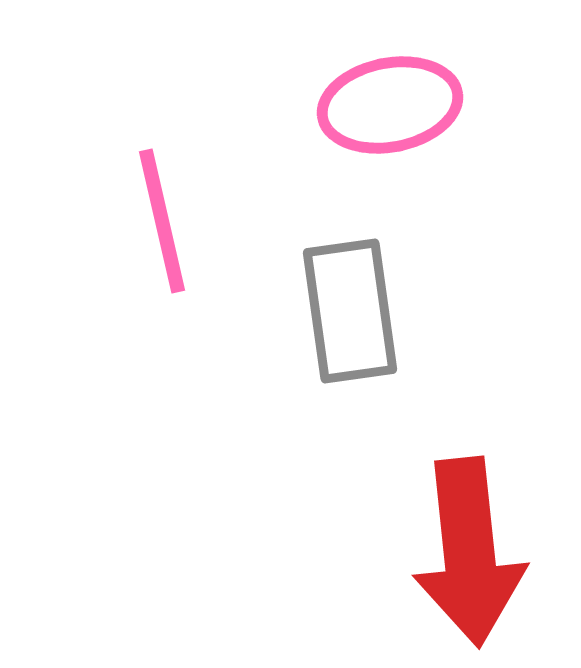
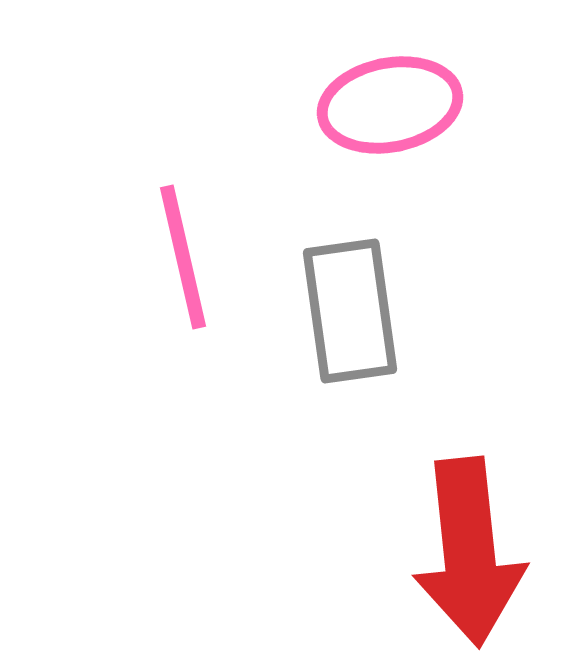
pink line: moved 21 px right, 36 px down
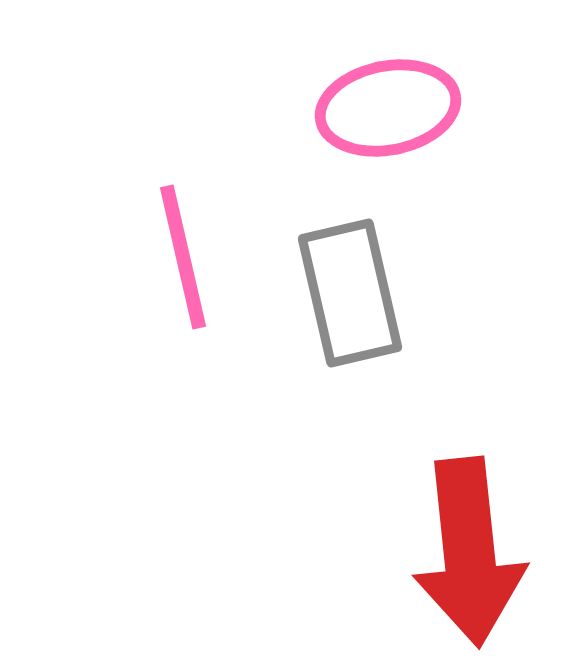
pink ellipse: moved 2 px left, 3 px down
gray rectangle: moved 18 px up; rotated 5 degrees counterclockwise
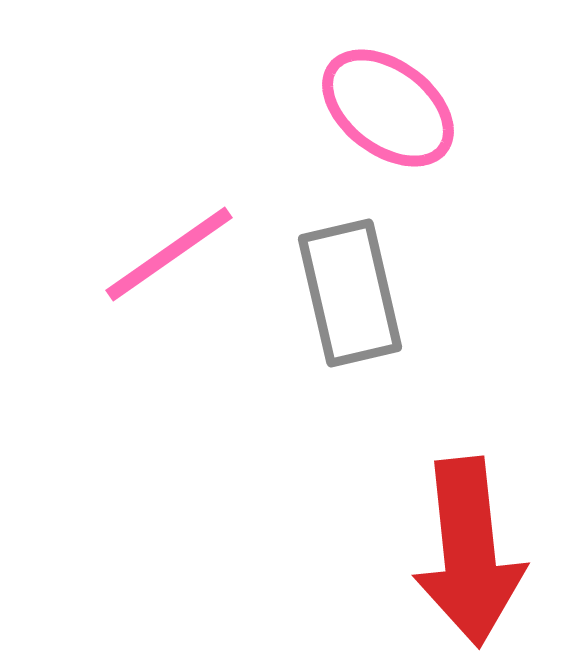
pink ellipse: rotated 48 degrees clockwise
pink line: moved 14 px left, 3 px up; rotated 68 degrees clockwise
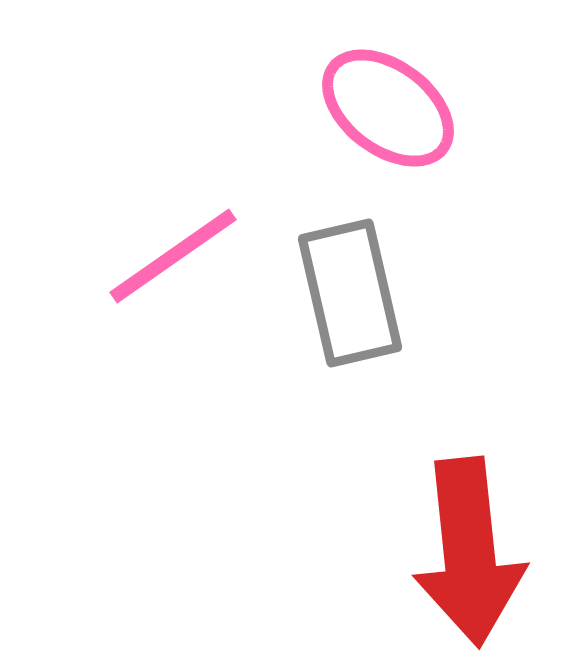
pink line: moved 4 px right, 2 px down
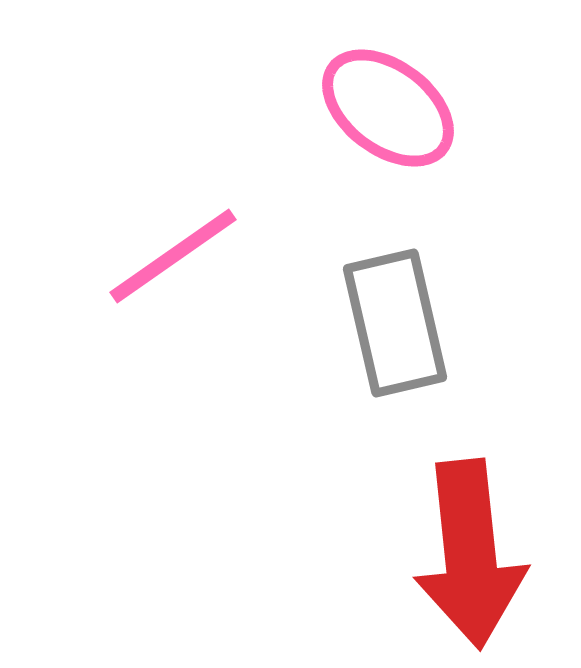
gray rectangle: moved 45 px right, 30 px down
red arrow: moved 1 px right, 2 px down
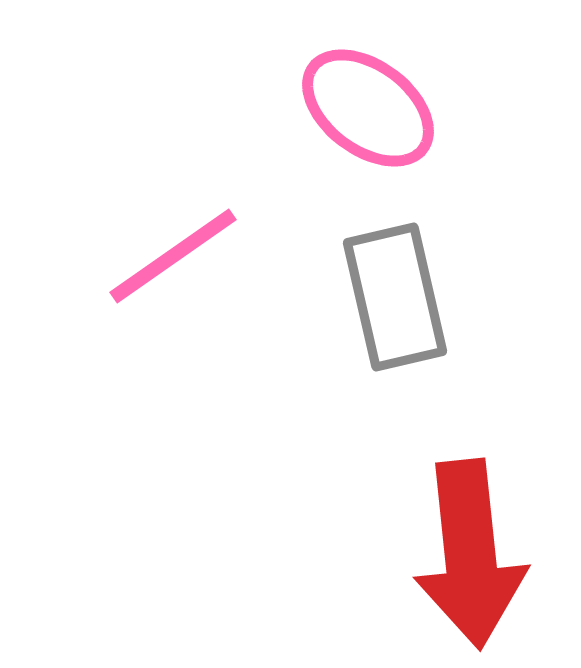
pink ellipse: moved 20 px left
gray rectangle: moved 26 px up
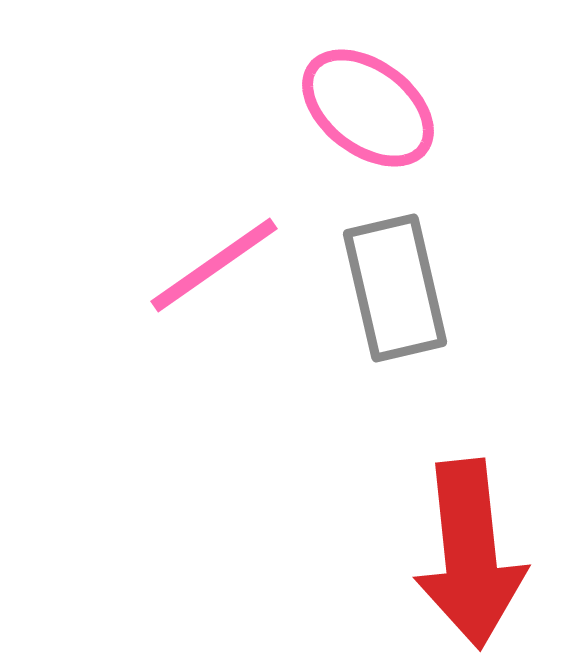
pink line: moved 41 px right, 9 px down
gray rectangle: moved 9 px up
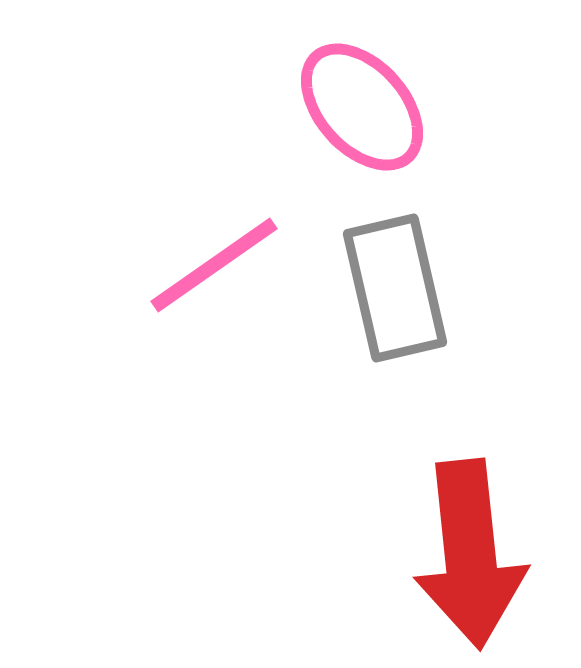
pink ellipse: moved 6 px left, 1 px up; rotated 11 degrees clockwise
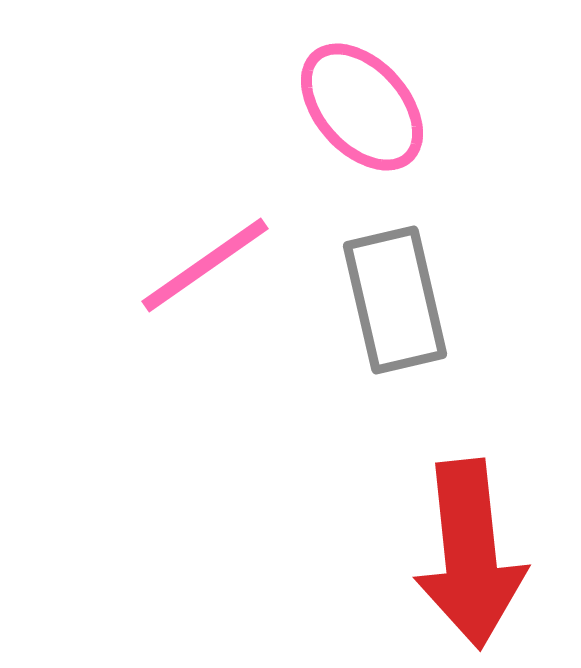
pink line: moved 9 px left
gray rectangle: moved 12 px down
